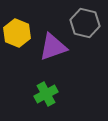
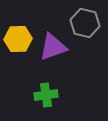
yellow hexagon: moved 1 px right, 6 px down; rotated 24 degrees counterclockwise
green cross: moved 1 px down; rotated 20 degrees clockwise
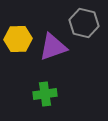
gray hexagon: moved 1 px left
green cross: moved 1 px left, 1 px up
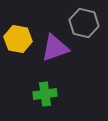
yellow hexagon: rotated 12 degrees clockwise
purple triangle: moved 2 px right, 1 px down
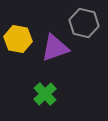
green cross: rotated 35 degrees counterclockwise
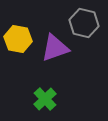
green cross: moved 5 px down
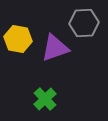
gray hexagon: rotated 16 degrees counterclockwise
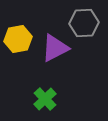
yellow hexagon: rotated 20 degrees counterclockwise
purple triangle: rotated 8 degrees counterclockwise
